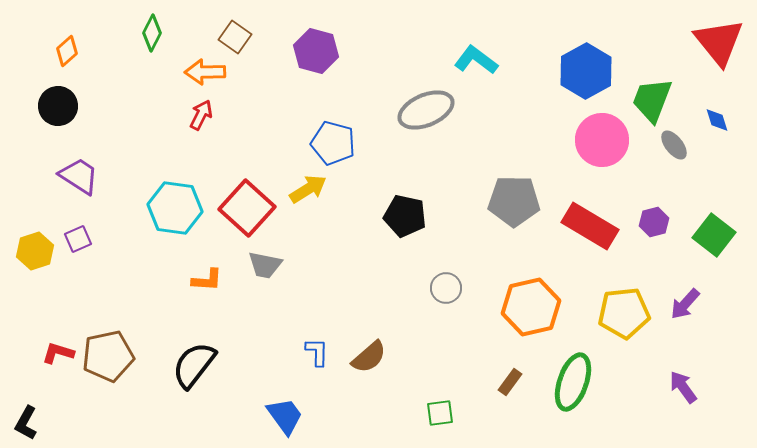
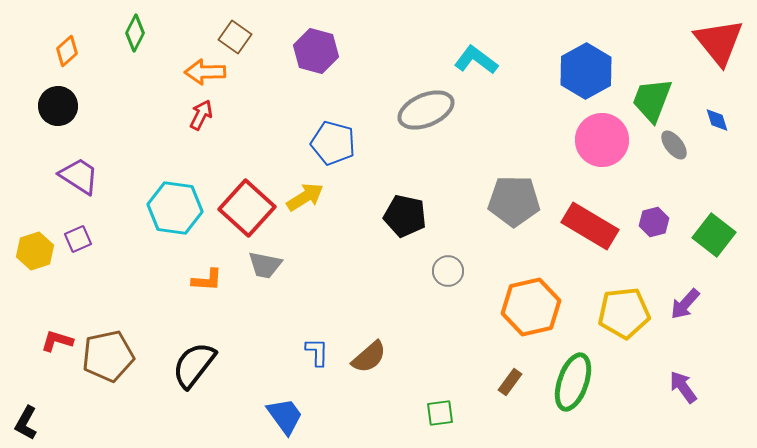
green diamond at (152, 33): moved 17 px left
yellow arrow at (308, 189): moved 3 px left, 8 px down
gray circle at (446, 288): moved 2 px right, 17 px up
red L-shape at (58, 353): moved 1 px left, 12 px up
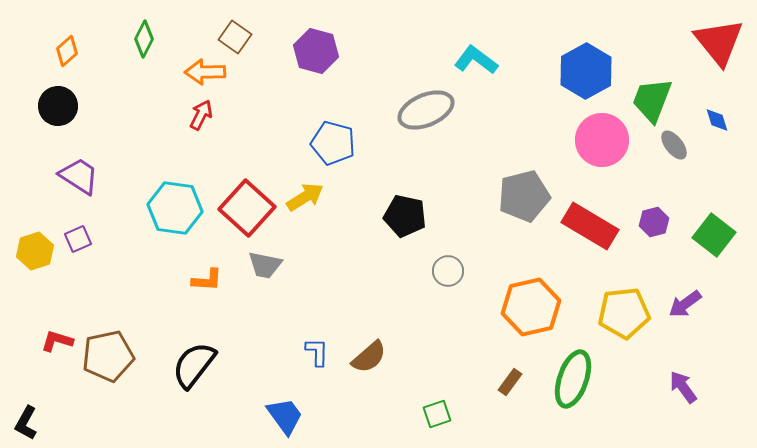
green diamond at (135, 33): moved 9 px right, 6 px down
gray pentagon at (514, 201): moved 10 px right, 5 px up; rotated 15 degrees counterclockwise
purple arrow at (685, 304): rotated 12 degrees clockwise
green ellipse at (573, 382): moved 3 px up
green square at (440, 413): moved 3 px left, 1 px down; rotated 12 degrees counterclockwise
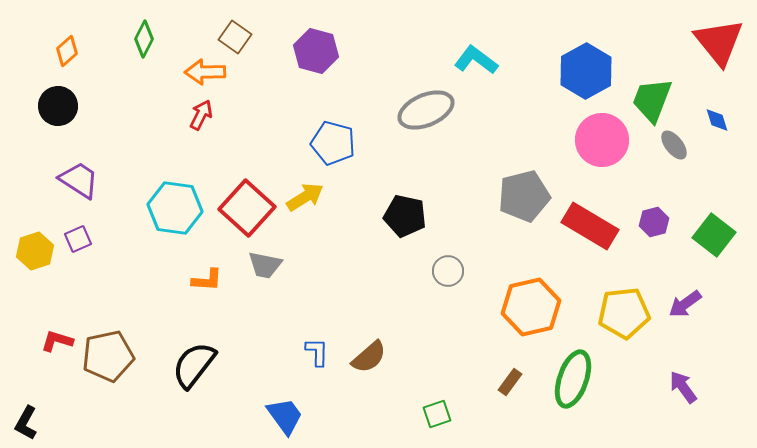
purple trapezoid at (79, 176): moved 4 px down
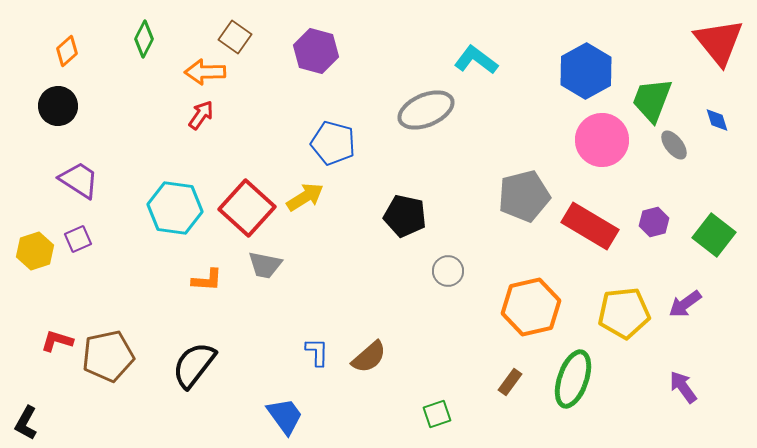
red arrow at (201, 115): rotated 8 degrees clockwise
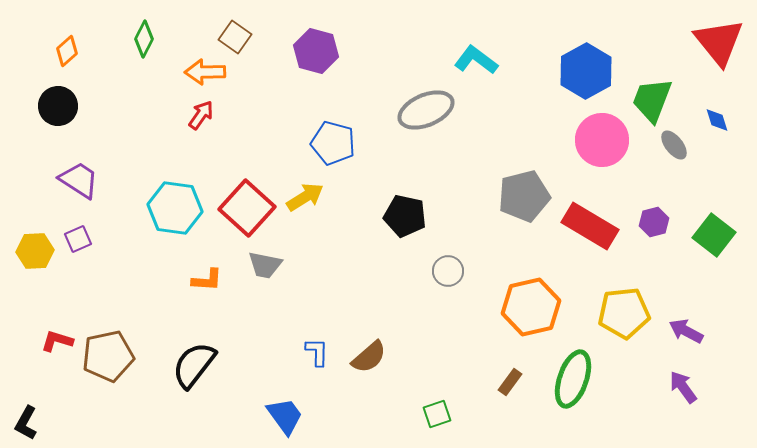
yellow hexagon at (35, 251): rotated 15 degrees clockwise
purple arrow at (685, 304): moved 1 px right, 27 px down; rotated 64 degrees clockwise
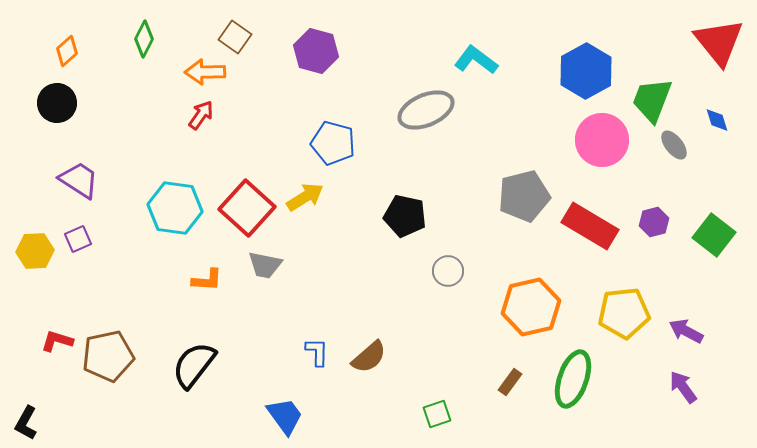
black circle at (58, 106): moved 1 px left, 3 px up
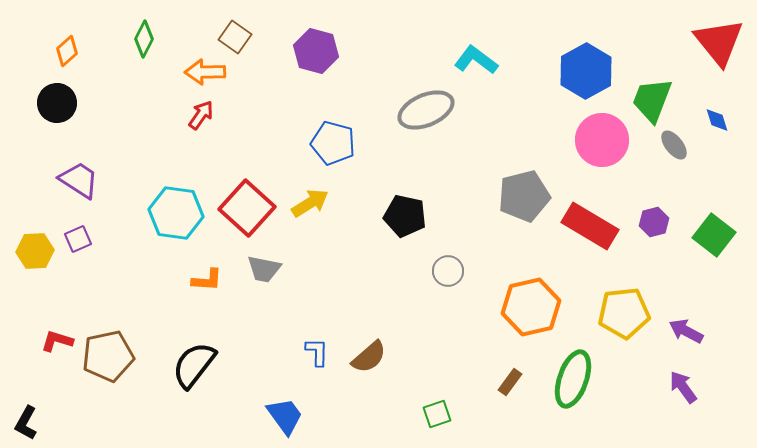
yellow arrow at (305, 197): moved 5 px right, 6 px down
cyan hexagon at (175, 208): moved 1 px right, 5 px down
gray trapezoid at (265, 265): moved 1 px left, 4 px down
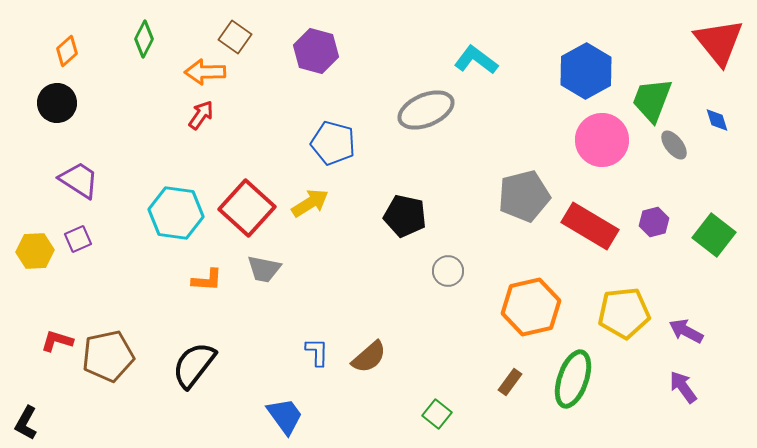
green square at (437, 414): rotated 32 degrees counterclockwise
